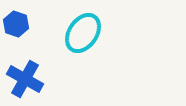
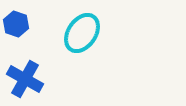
cyan ellipse: moved 1 px left
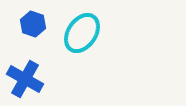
blue hexagon: moved 17 px right
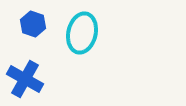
cyan ellipse: rotated 21 degrees counterclockwise
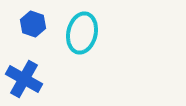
blue cross: moved 1 px left
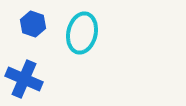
blue cross: rotated 6 degrees counterclockwise
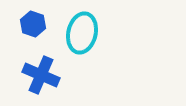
blue cross: moved 17 px right, 4 px up
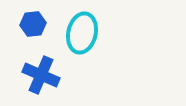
blue hexagon: rotated 25 degrees counterclockwise
